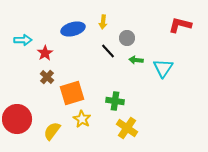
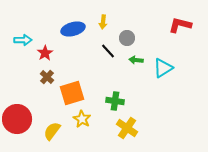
cyan triangle: rotated 25 degrees clockwise
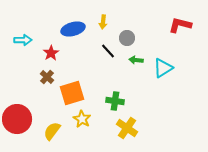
red star: moved 6 px right
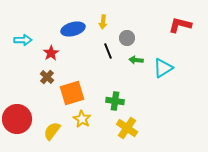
black line: rotated 21 degrees clockwise
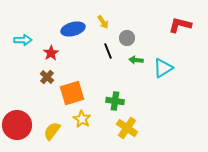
yellow arrow: rotated 40 degrees counterclockwise
red circle: moved 6 px down
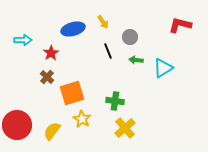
gray circle: moved 3 px right, 1 px up
yellow cross: moved 2 px left; rotated 15 degrees clockwise
